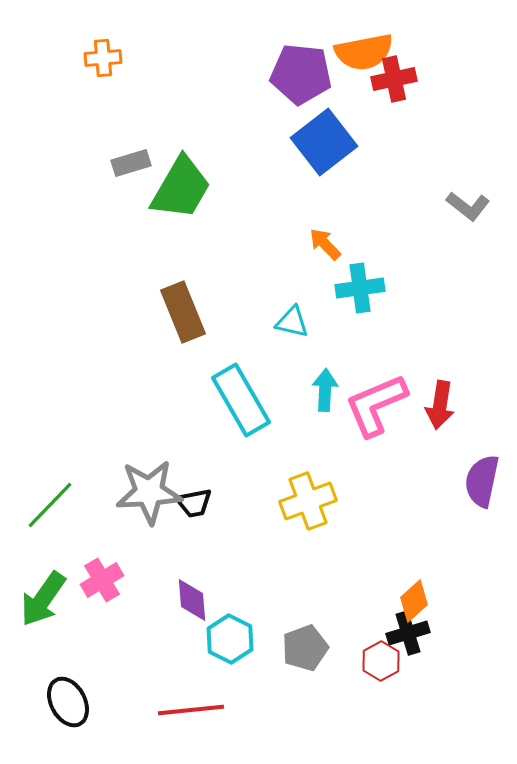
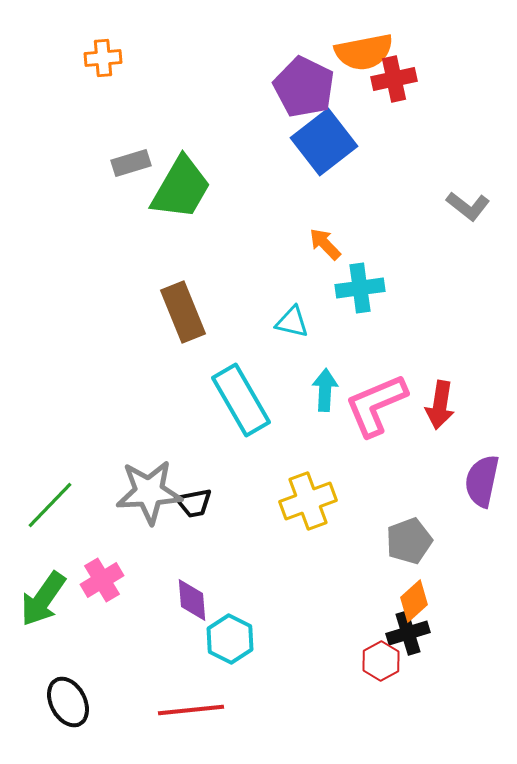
purple pentagon: moved 3 px right, 13 px down; rotated 20 degrees clockwise
gray pentagon: moved 104 px right, 107 px up
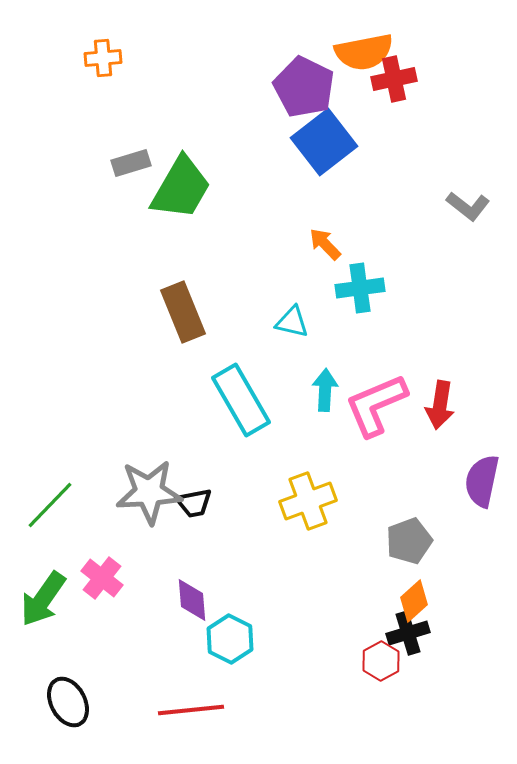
pink cross: moved 2 px up; rotated 21 degrees counterclockwise
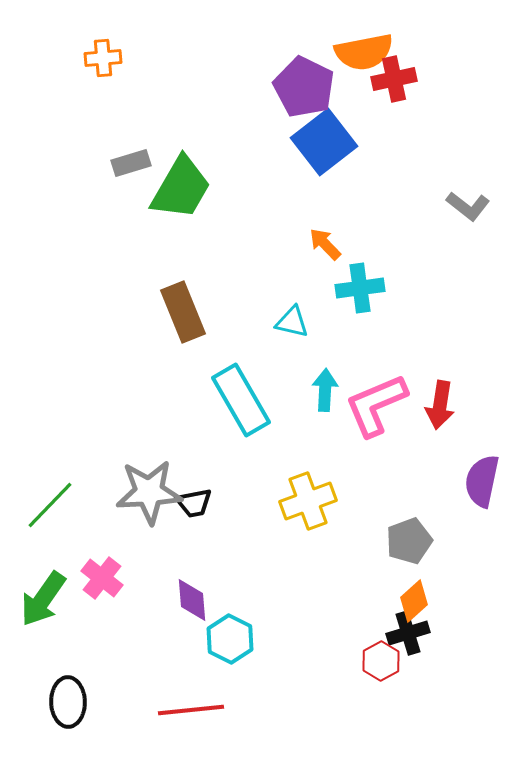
black ellipse: rotated 27 degrees clockwise
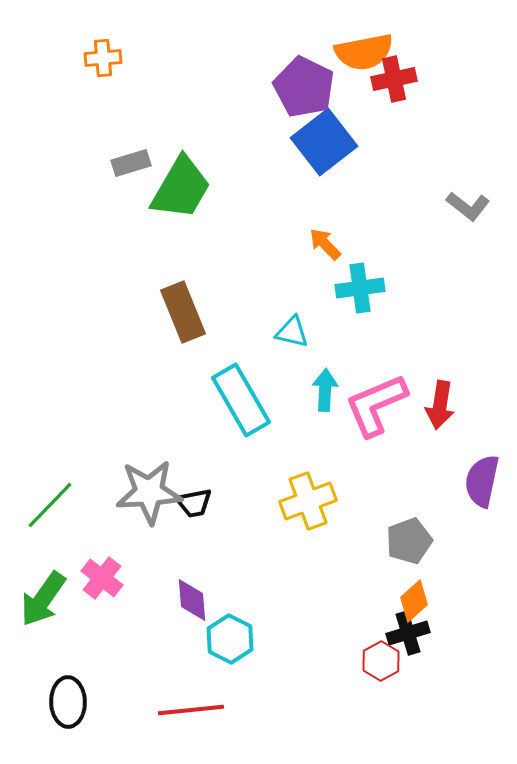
cyan triangle: moved 10 px down
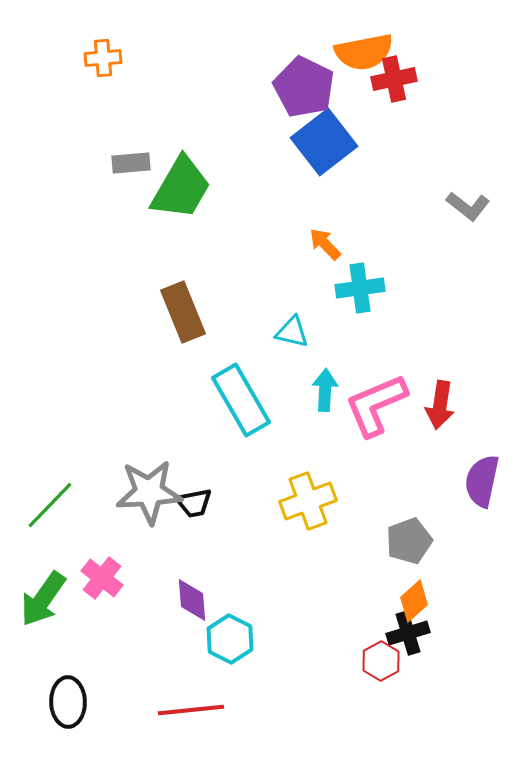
gray rectangle: rotated 12 degrees clockwise
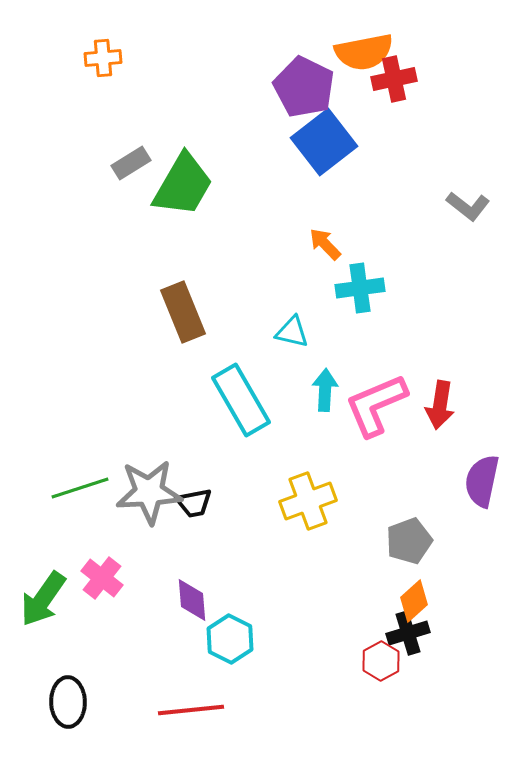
gray rectangle: rotated 27 degrees counterclockwise
green trapezoid: moved 2 px right, 3 px up
green line: moved 30 px right, 17 px up; rotated 28 degrees clockwise
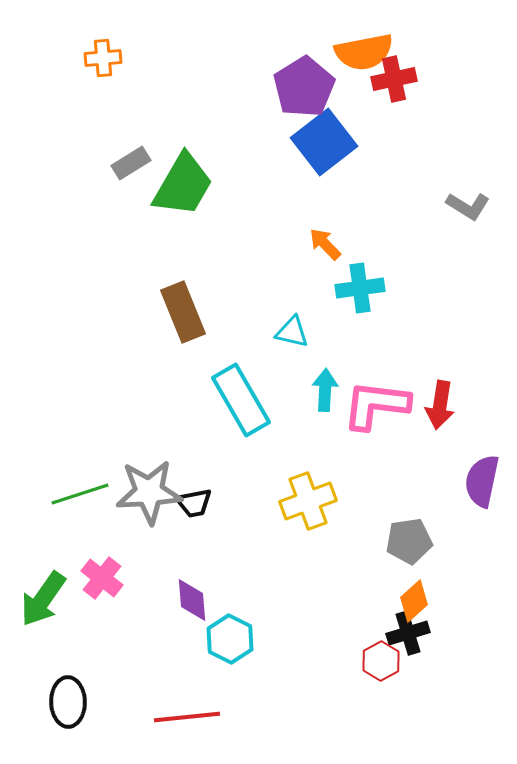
purple pentagon: rotated 14 degrees clockwise
gray L-shape: rotated 6 degrees counterclockwise
pink L-shape: rotated 30 degrees clockwise
green line: moved 6 px down
gray pentagon: rotated 12 degrees clockwise
red line: moved 4 px left, 7 px down
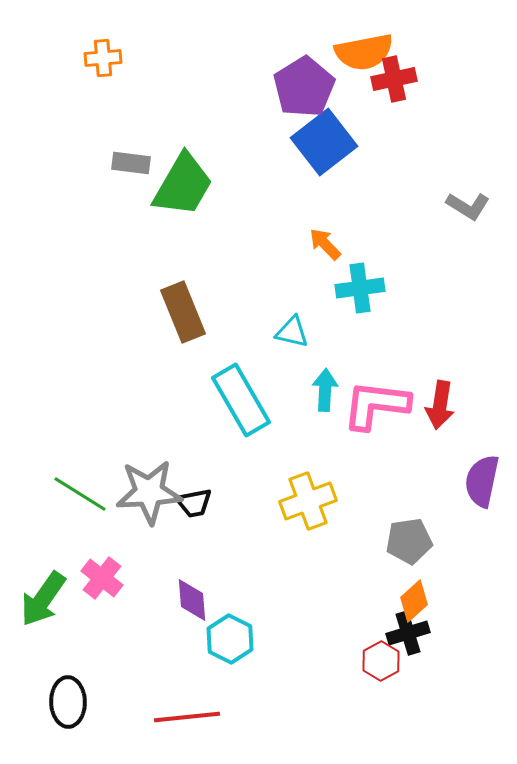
gray rectangle: rotated 39 degrees clockwise
green line: rotated 50 degrees clockwise
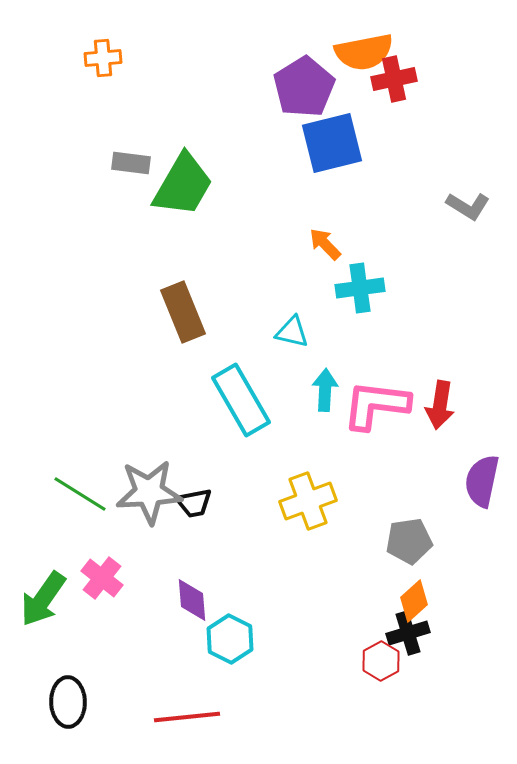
blue square: moved 8 px right, 1 px down; rotated 24 degrees clockwise
